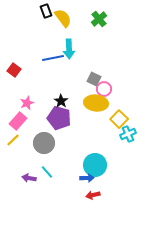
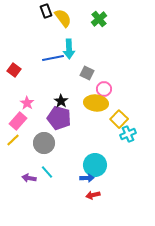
gray square: moved 7 px left, 6 px up
pink star: rotated 16 degrees counterclockwise
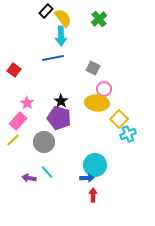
black rectangle: rotated 64 degrees clockwise
cyan arrow: moved 8 px left, 13 px up
gray square: moved 6 px right, 5 px up
yellow ellipse: moved 1 px right
gray circle: moved 1 px up
red arrow: rotated 104 degrees clockwise
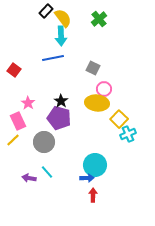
pink star: moved 1 px right
pink rectangle: rotated 66 degrees counterclockwise
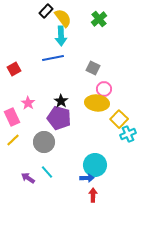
red square: moved 1 px up; rotated 24 degrees clockwise
pink rectangle: moved 6 px left, 4 px up
purple arrow: moved 1 px left; rotated 24 degrees clockwise
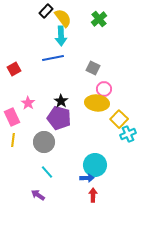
yellow line: rotated 40 degrees counterclockwise
purple arrow: moved 10 px right, 17 px down
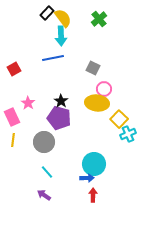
black rectangle: moved 1 px right, 2 px down
cyan circle: moved 1 px left, 1 px up
purple arrow: moved 6 px right
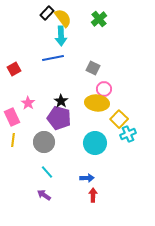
cyan circle: moved 1 px right, 21 px up
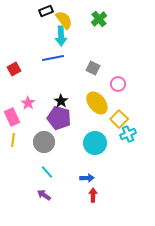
black rectangle: moved 1 px left, 2 px up; rotated 24 degrees clockwise
yellow semicircle: moved 1 px right, 2 px down
pink circle: moved 14 px right, 5 px up
yellow ellipse: rotated 45 degrees clockwise
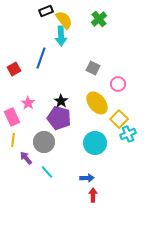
blue line: moved 12 px left; rotated 60 degrees counterclockwise
purple arrow: moved 18 px left, 37 px up; rotated 16 degrees clockwise
